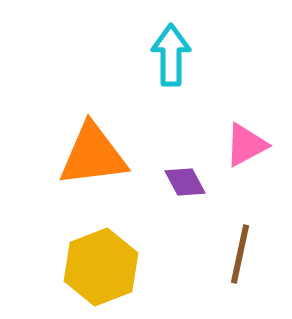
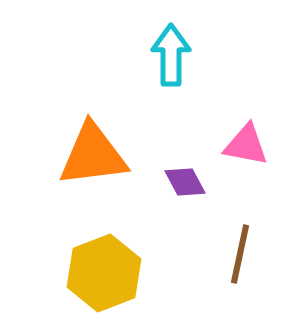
pink triangle: rotated 39 degrees clockwise
yellow hexagon: moved 3 px right, 6 px down
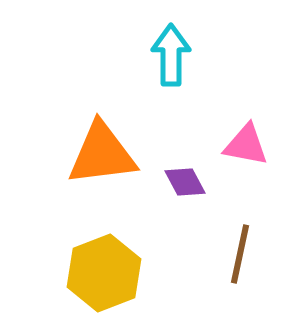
orange triangle: moved 9 px right, 1 px up
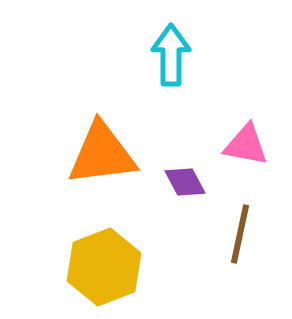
brown line: moved 20 px up
yellow hexagon: moved 6 px up
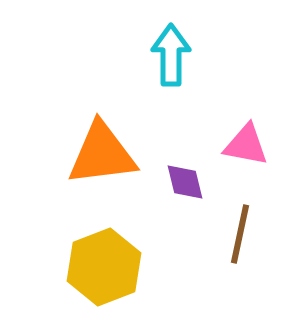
purple diamond: rotated 15 degrees clockwise
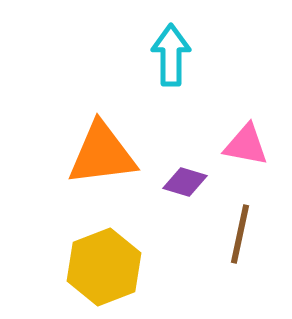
purple diamond: rotated 60 degrees counterclockwise
